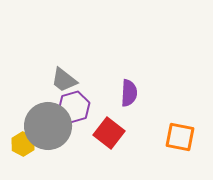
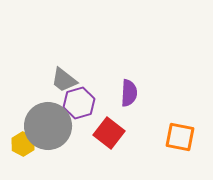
purple hexagon: moved 5 px right, 4 px up
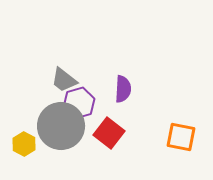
purple semicircle: moved 6 px left, 4 px up
gray circle: moved 13 px right
orange square: moved 1 px right
yellow hexagon: moved 1 px right
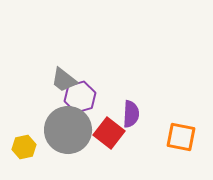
purple semicircle: moved 8 px right, 25 px down
purple hexagon: moved 1 px right, 6 px up
gray circle: moved 7 px right, 4 px down
yellow hexagon: moved 3 px down; rotated 20 degrees clockwise
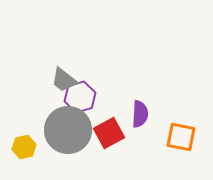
purple semicircle: moved 9 px right
red square: rotated 24 degrees clockwise
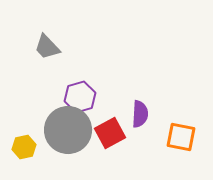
gray trapezoid: moved 17 px left, 33 px up; rotated 8 degrees clockwise
red square: moved 1 px right
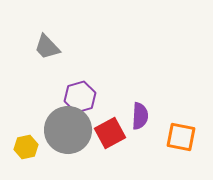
purple semicircle: moved 2 px down
yellow hexagon: moved 2 px right
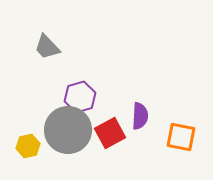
yellow hexagon: moved 2 px right, 1 px up
